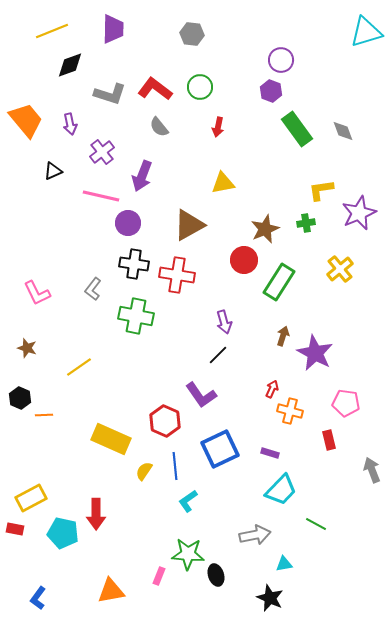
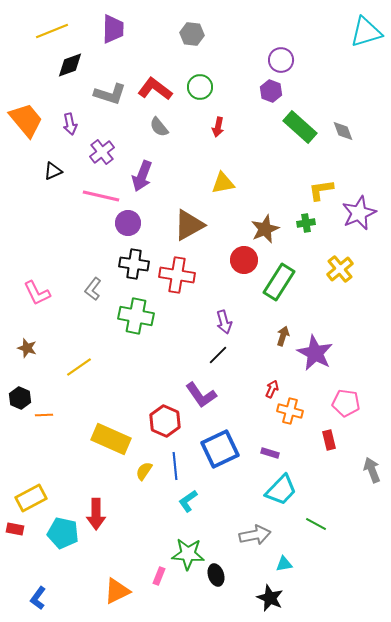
green rectangle at (297, 129): moved 3 px right, 2 px up; rotated 12 degrees counterclockwise
orange triangle at (111, 591): moved 6 px right; rotated 16 degrees counterclockwise
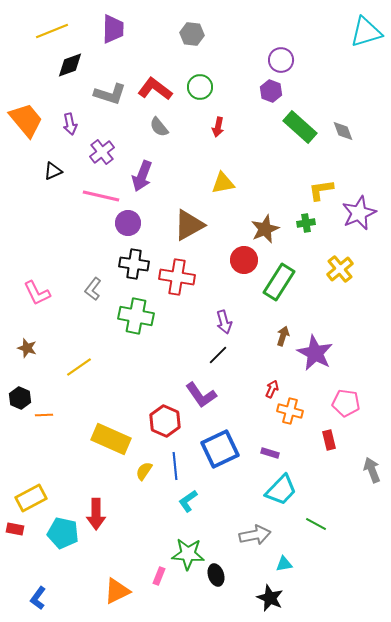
red cross at (177, 275): moved 2 px down
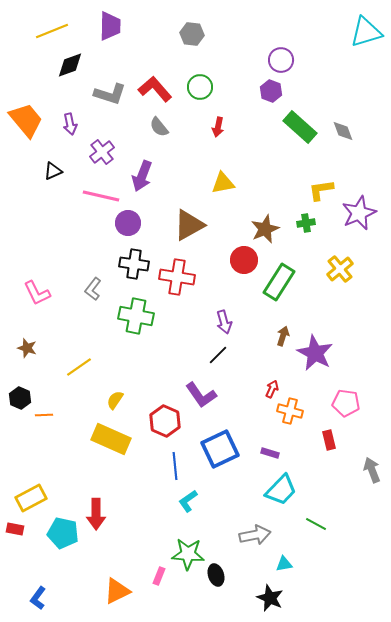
purple trapezoid at (113, 29): moved 3 px left, 3 px up
red L-shape at (155, 89): rotated 12 degrees clockwise
yellow semicircle at (144, 471): moved 29 px left, 71 px up
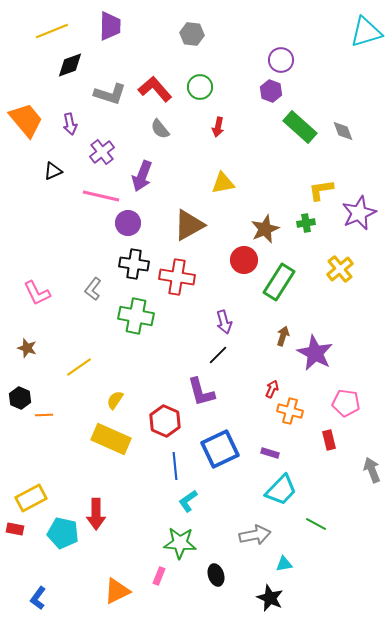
gray semicircle at (159, 127): moved 1 px right, 2 px down
purple L-shape at (201, 395): moved 3 px up; rotated 20 degrees clockwise
green star at (188, 554): moved 8 px left, 11 px up
